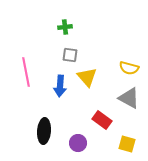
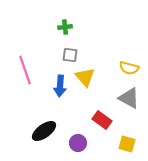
pink line: moved 1 px left, 2 px up; rotated 8 degrees counterclockwise
yellow triangle: moved 2 px left
black ellipse: rotated 50 degrees clockwise
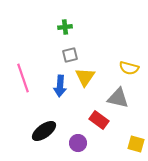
gray square: rotated 21 degrees counterclockwise
pink line: moved 2 px left, 8 px down
yellow triangle: rotated 15 degrees clockwise
gray triangle: moved 11 px left; rotated 15 degrees counterclockwise
red rectangle: moved 3 px left
yellow square: moved 9 px right
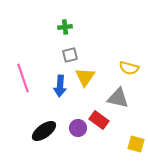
purple circle: moved 15 px up
